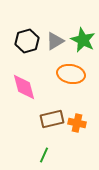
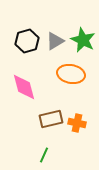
brown rectangle: moved 1 px left
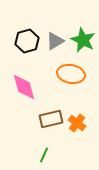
orange cross: rotated 24 degrees clockwise
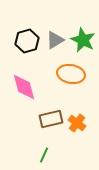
gray triangle: moved 1 px up
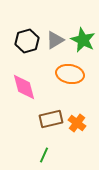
orange ellipse: moved 1 px left
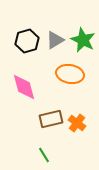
green line: rotated 56 degrees counterclockwise
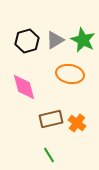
green line: moved 5 px right
